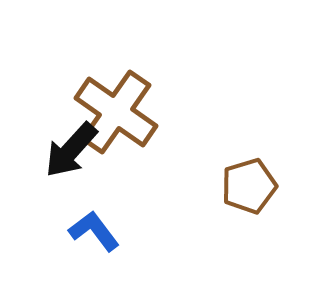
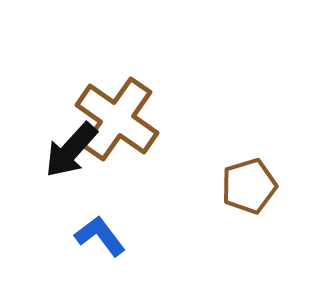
brown cross: moved 1 px right, 7 px down
blue L-shape: moved 6 px right, 5 px down
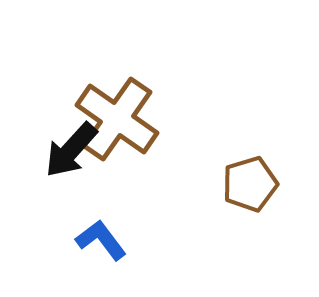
brown pentagon: moved 1 px right, 2 px up
blue L-shape: moved 1 px right, 4 px down
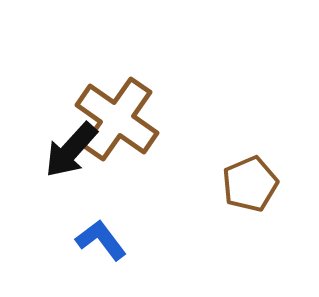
brown pentagon: rotated 6 degrees counterclockwise
